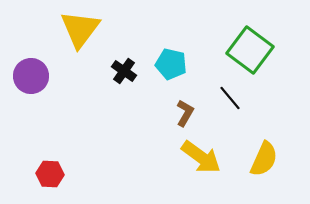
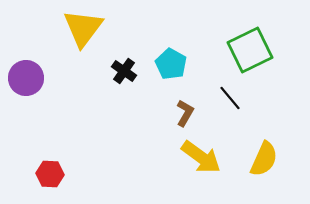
yellow triangle: moved 3 px right, 1 px up
green square: rotated 27 degrees clockwise
cyan pentagon: rotated 16 degrees clockwise
purple circle: moved 5 px left, 2 px down
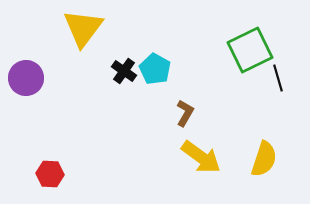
cyan pentagon: moved 16 px left, 5 px down
black line: moved 48 px right, 20 px up; rotated 24 degrees clockwise
yellow semicircle: rotated 6 degrees counterclockwise
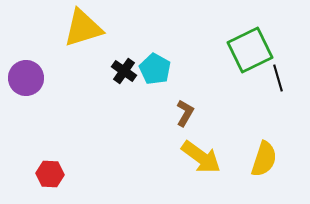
yellow triangle: rotated 36 degrees clockwise
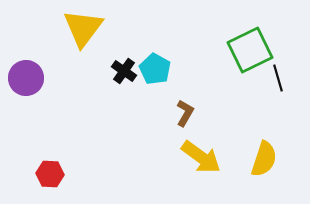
yellow triangle: rotated 36 degrees counterclockwise
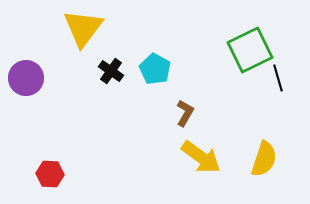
black cross: moved 13 px left
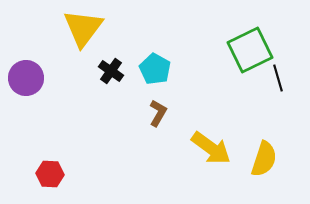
brown L-shape: moved 27 px left
yellow arrow: moved 10 px right, 9 px up
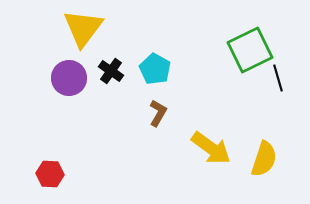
purple circle: moved 43 px right
